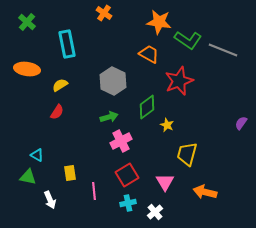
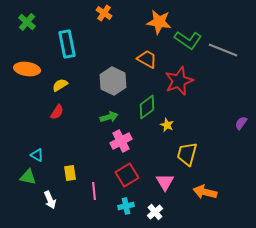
orange trapezoid: moved 2 px left, 5 px down
cyan cross: moved 2 px left, 3 px down
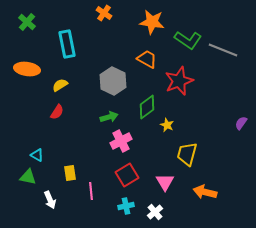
orange star: moved 7 px left
pink line: moved 3 px left
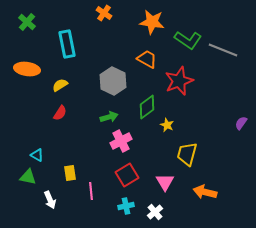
red semicircle: moved 3 px right, 1 px down
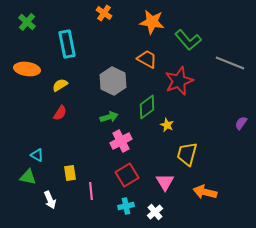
green L-shape: rotated 16 degrees clockwise
gray line: moved 7 px right, 13 px down
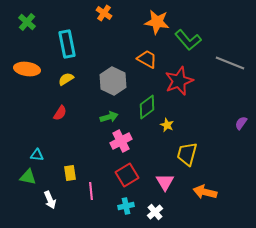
orange star: moved 5 px right
yellow semicircle: moved 6 px right, 6 px up
cyan triangle: rotated 24 degrees counterclockwise
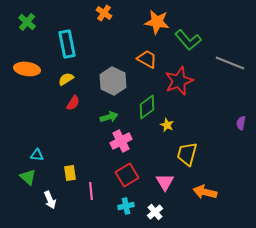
red semicircle: moved 13 px right, 10 px up
purple semicircle: rotated 24 degrees counterclockwise
green triangle: rotated 30 degrees clockwise
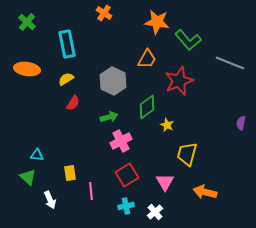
orange trapezoid: rotated 90 degrees clockwise
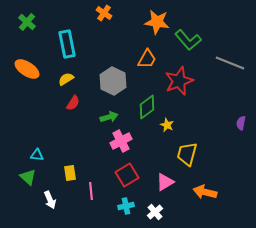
orange ellipse: rotated 25 degrees clockwise
pink triangle: rotated 30 degrees clockwise
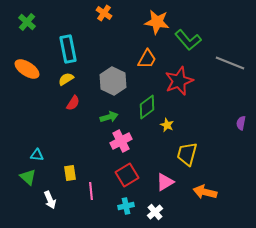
cyan rectangle: moved 1 px right, 5 px down
